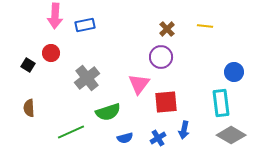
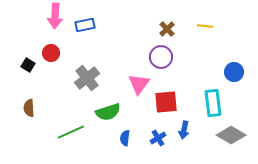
cyan rectangle: moved 8 px left
blue semicircle: rotated 112 degrees clockwise
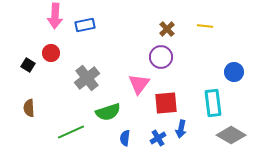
red square: moved 1 px down
blue arrow: moved 3 px left, 1 px up
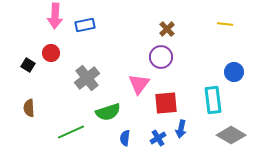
yellow line: moved 20 px right, 2 px up
cyan rectangle: moved 3 px up
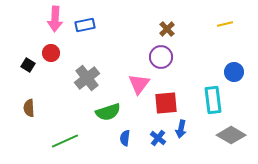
pink arrow: moved 3 px down
yellow line: rotated 21 degrees counterclockwise
green line: moved 6 px left, 9 px down
blue cross: rotated 21 degrees counterclockwise
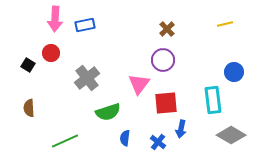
purple circle: moved 2 px right, 3 px down
blue cross: moved 4 px down
